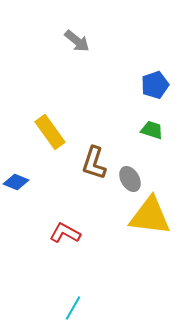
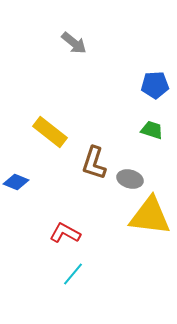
gray arrow: moved 3 px left, 2 px down
blue pentagon: rotated 16 degrees clockwise
yellow rectangle: rotated 16 degrees counterclockwise
gray ellipse: rotated 45 degrees counterclockwise
cyan line: moved 34 px up; rotated 10 degrees clockwise
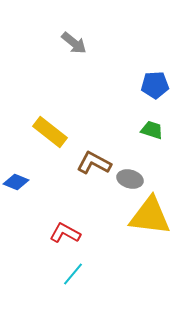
brown L-shape: rotated 100 degrees clockwise
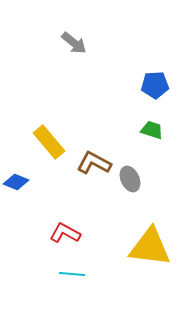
yellow rectangle: moved 1 px left, 10 px down; rotated 12 degrees clockwise
gray ellipse: rotated 50 degrees clockwise
yellow triangle: moved 31 px down
cyan line: moved 1 px left; rotated 55 degrees clockwise
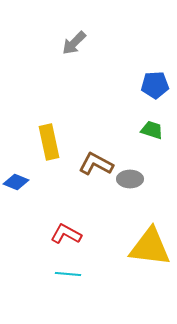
gray arrow: rotated 96 degrees clockwise
yellow rectangle: rotated 28 degrees clockwise
brown L-shape: moved 2 px right, 1 px down
gray ellipse: rotated 65 degrees counterclockwise
red L-shape: moved 1 px right, 1 px down
cyan line: moved 4 px left
